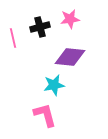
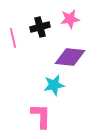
pink L-shape: moved 4 px left, 1 px down; rotated 16 degrees clockwise
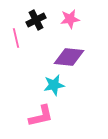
black cross: moved 4 px left, 7 px up; rotated 12 degrees counterclockwise
pink line: moved 3 px right
purple diamond: moved 1 px left
pink L-shape: rotated 76 degrees clockwise
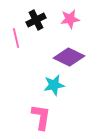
purple diamond: rotated 20 degrees clockwise
pink L-shape: moved 1 px down; rotated 68 degrees counterclockwise
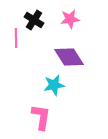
black cross: moved 2 px left; rotated 30 degrees counterclockwise
pink line: rotated 12 degrees clockwise
purple diamond: rotated 32 degrees clockwise
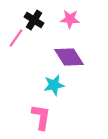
pink star: rotated 12 degrees clockwise
pink line: rotated 36 degrees clockwise
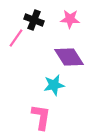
black cross: rotated 12 degrees counterclockwise
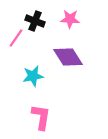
black cross: moved 1 px right, 1 px down
purple diamond: moved 1 px left
cyan star: moved 21 px left, 9 px up
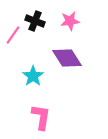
pink star: moved 2 px down; rotated 12 degrees counterclockwise
pink line: moved 3 px left, 3 px up
purple diamond: moved 1 px left, 1 px down
cyan star: rotated 25 degrees counterclockwise
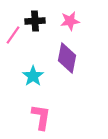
black cross: rotated 24 degrees counterclockwise
purple diamond: rotated 44 degrees clockwise
